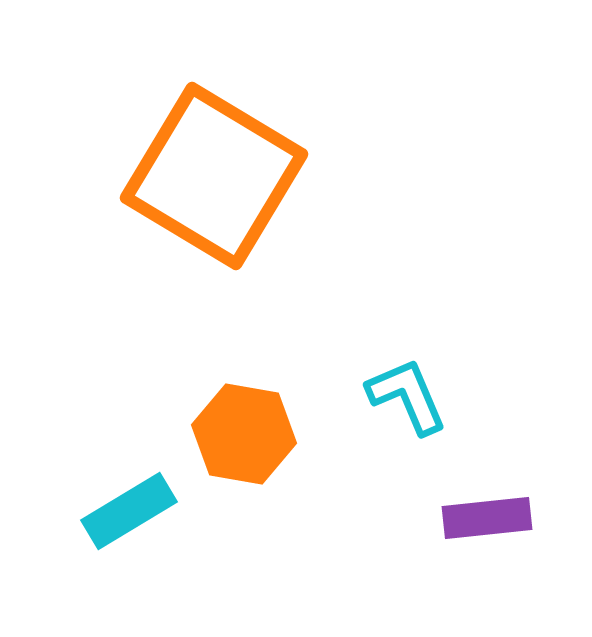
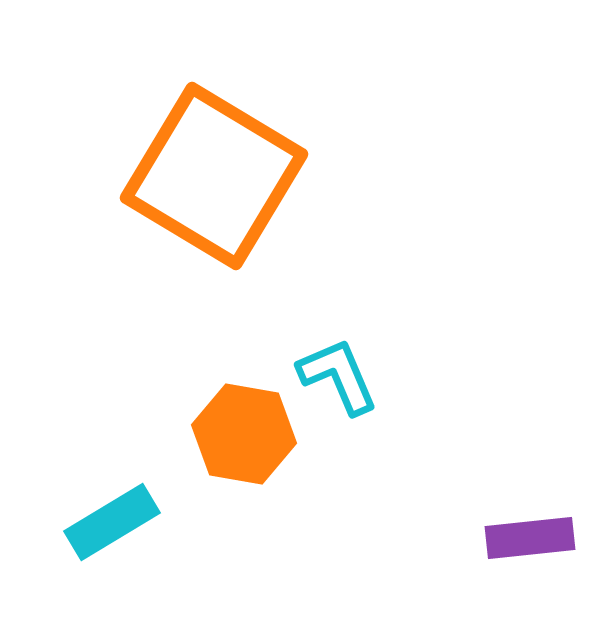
cyan L-shape: moved 69 px left, 20 px up
cyan rectangle: moved 17 px left, 11 px down
purple rectangle: moved 43 px right, 20 px down
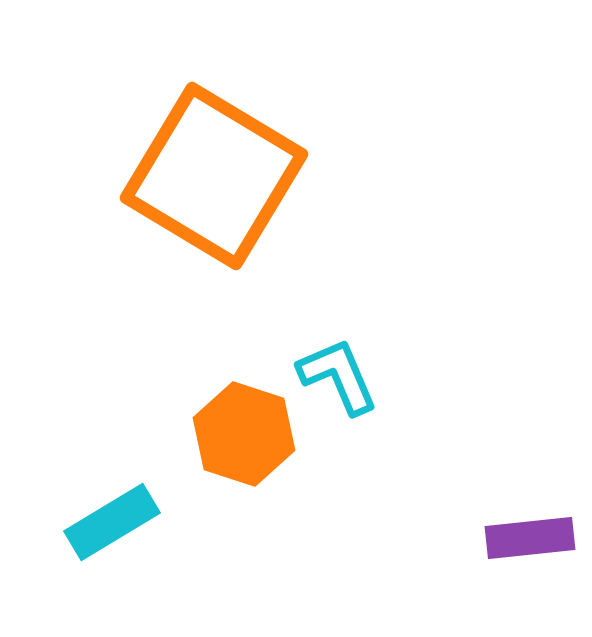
orange hexagon: rotated 8 degrees clockwise
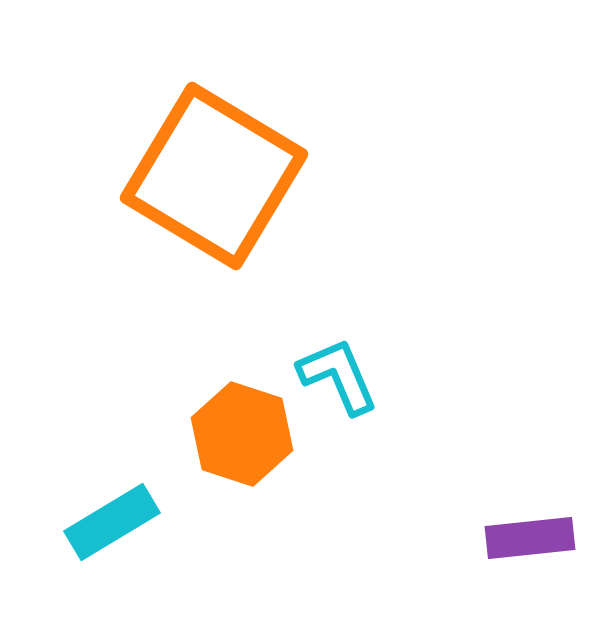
orange hexagon: moved 2 px left
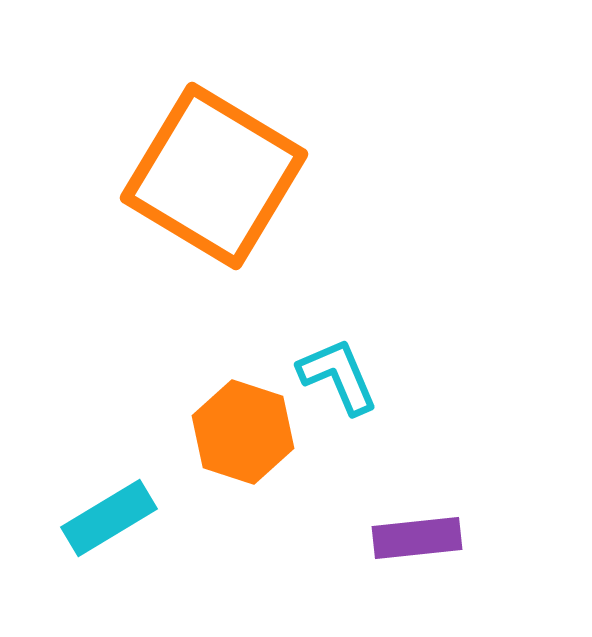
orange hexagon: moved 1 px right, 2 px up
cyan rectangle: moved 3 px left, 4 px up
purple rectangle: moved 113 px left
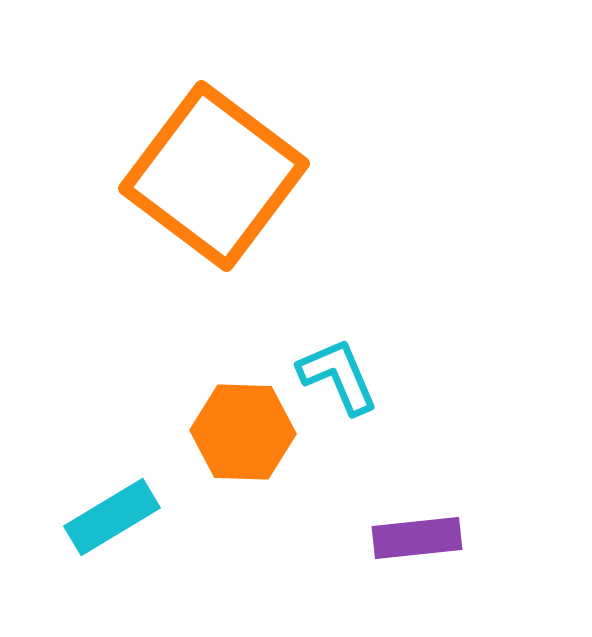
orange square: rotated 6 degrees clockwise
orange hexagon: rotated 16 degrees counterclockwise
cyan rectangle: moved 3 px right, 1 px up
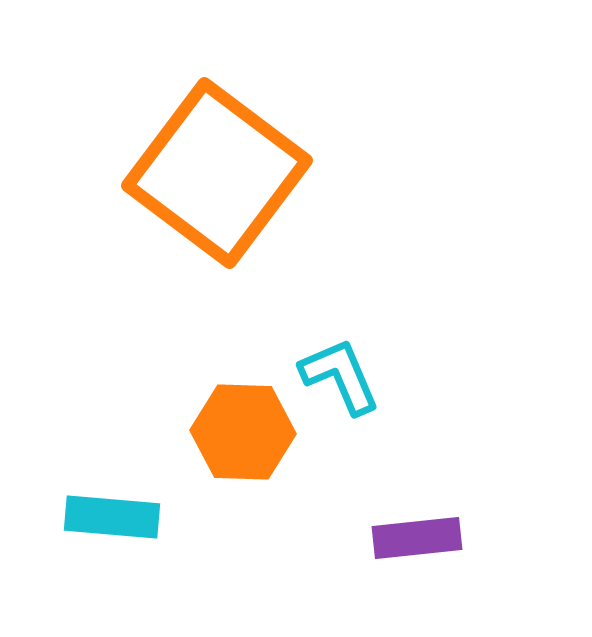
orange square: moved 3 px right, 3 px up
cyan L-shape: moved 2 px right
cyan rectangle: rotated 36 degrees clockwise
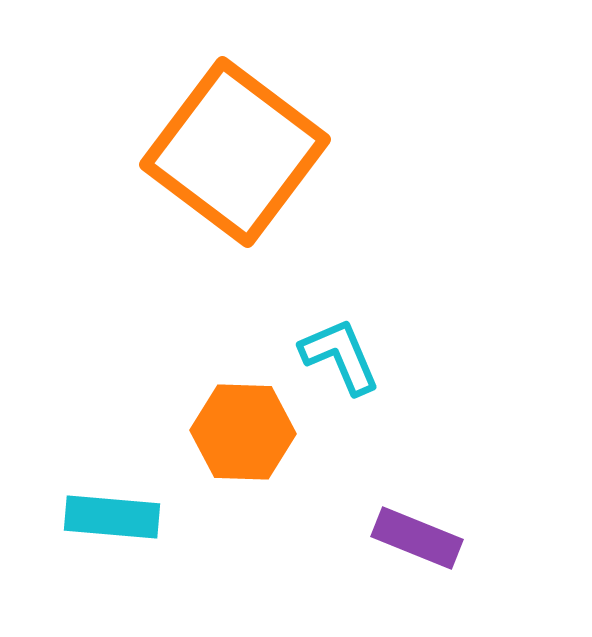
orange square: moved 18 px right, 21 px up
cyan L-shape: moved 20 px up
purple rectangle: rotated 28 degrees clockwise
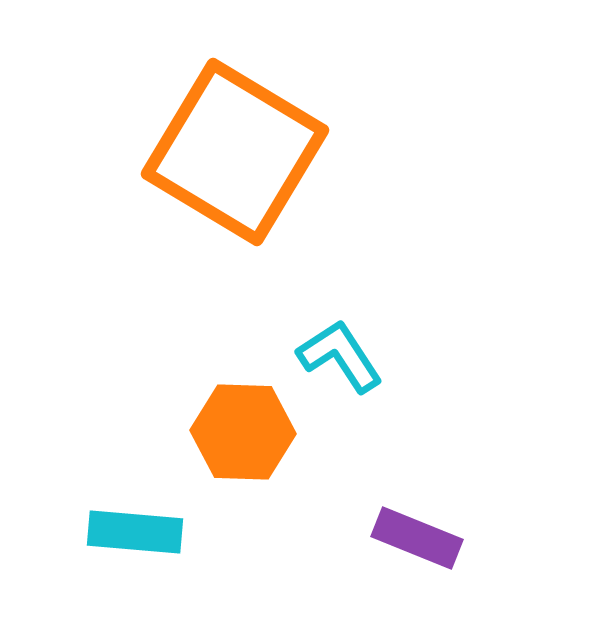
orange square: rotated 6 degrees counterclockwise
cyan L-shape: rotated 10 degrees counterclockwise
cyan rectangle: moved 23 px right, 15 px down
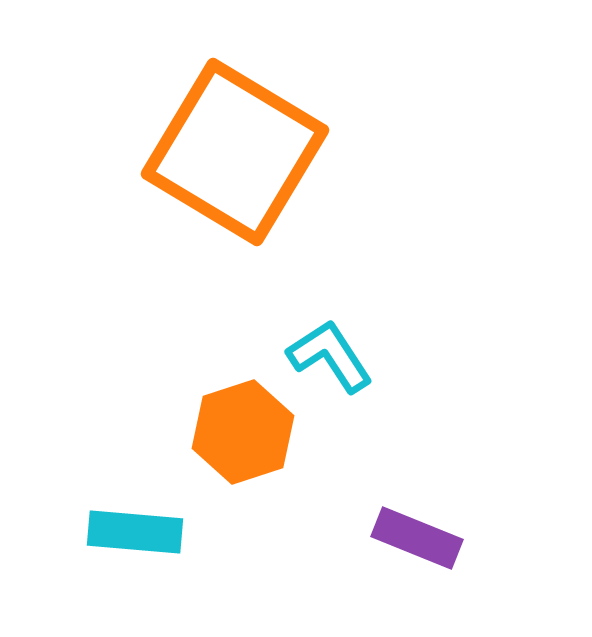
cyan L-shape: moved 10 px left
orange hexagon: rotated 20 degrees counterclockwise
